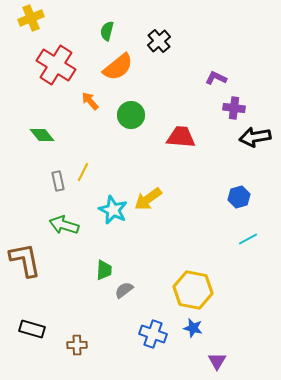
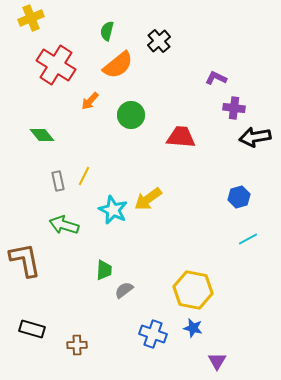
orange semicircle: moved 2 px up
orange arrow: rotated 96 degrees counterclockwise
yellow line: moved 1 px right, 4 px down
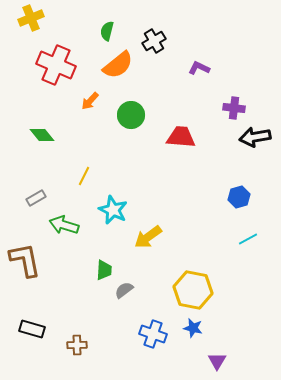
black cross: moved 5 px left; rotated 10 degrees clockwise
red cross: rotated 9 degrees counterclockwise
purple L-shape: moved 17 px left, 10 px up
gray rectangle: moved 22 px left, 17 px down; rotated 72 degrees clockwise
yellow arrow: moved 38 px down
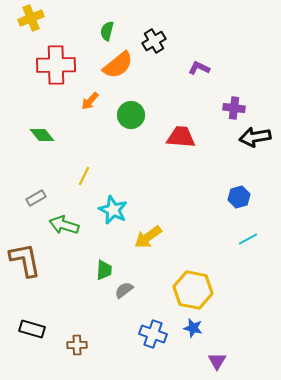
red cross: rotated 24 degrees counterclockwise
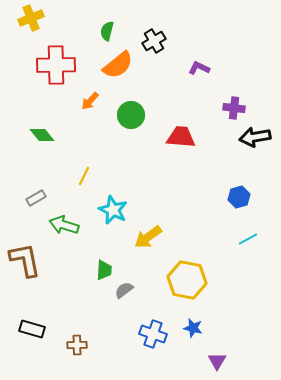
yellow hexagon: moved 6 px left, 10 px up
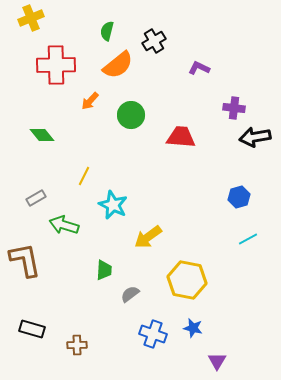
cyan star: moved 5 px up
gray semicircle: moved 6 px right, 4 px down
